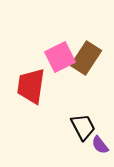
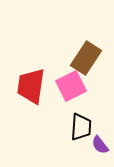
pink square: moved 11 px right, 29 px down
black trapezoid: moved 2 px left; rotated 32 degrees clockwise
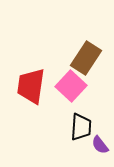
pink square: rotated 20 degrees counterclockwise
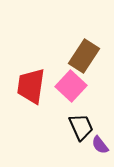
brown rectangle: moved 2 px left, 2 px up
black trapezoid: rotated 28 degrees counterclockwise
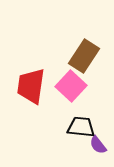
black trapezoid: rotated 60 degrees counterclockwise
purple semicircle: moved 2 px left
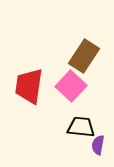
red trapezoid: moved 2 px left
purple semicircle: rotated 48 degrees clockwise
